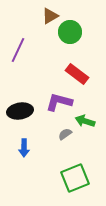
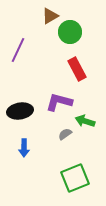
red rectangle: moved 5 px up; rotated 25 degrees clockwise
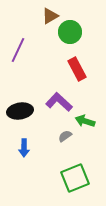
purple L-shape: rotated 28 degrees clockwise
gray semicircle: moved 2 px down
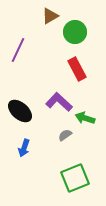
green circle: moved 5 px right
black ellipse: rotated 50 degrees clockwise
green arrow: moved 3 px up
gray semicircle: moved 1 px up
blue arrow: rotated 18 degrees clockwise
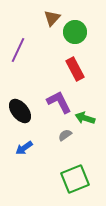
brown triangle: moved 2 px right, 2 px down; rotated 18 degrees counterclockwise
red rectangle: moved 2 px left
purple L-shape: rotated 20 degrees clockwise
black ellipse: rotated 10 degrees clockwise
blue arrow: rotated 36 degrees clockwise
green square: moved 1 px down
